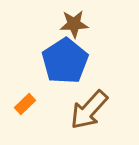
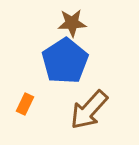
brown star: moved 2 px left, 1 px up
orange rectangle: rotated 20 degrees counterclockwise
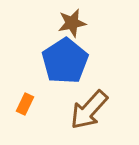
brown star: rotated 8 degrees counterclockwise
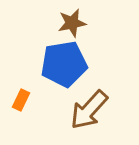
blue pentagon: moved 1 px left, 3 px down; rotated 24 degrees clockwise
orange rectangle: moved 4 px left, 4 px up
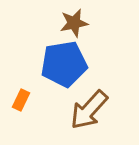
brown star: moved 2 px right
